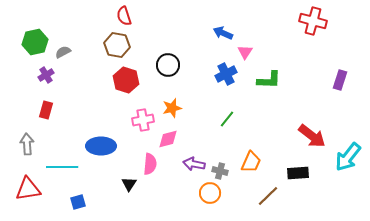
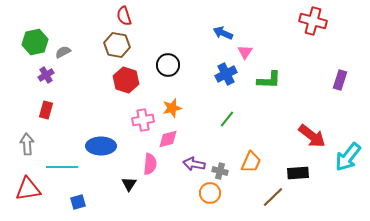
brown line: moved 5 px right, 1 px down
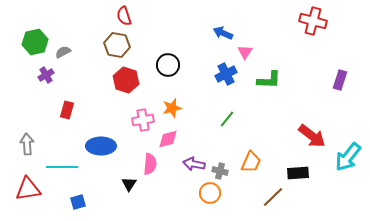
red rectangle: moved 21 px right
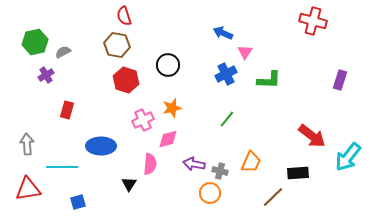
pink cross: rotated 15 degrees counterclockwise
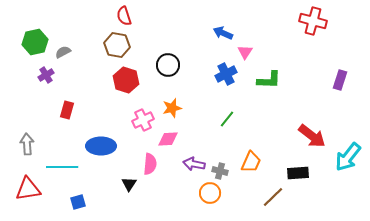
pink diamond: rotated 10 degrees clockwise
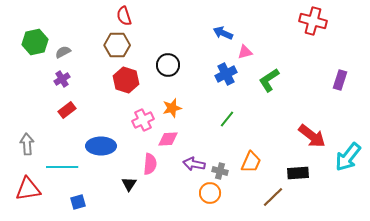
brown hexagon: rotated 10 degrees counterclockwise
pink triangle: rotated 42 degrees clockwise
purple cross: moved 16 px right, 4 px down
green L-shape: rotated 145 degrees clockwise
red rectangle: rotated 36 degrees clockwise
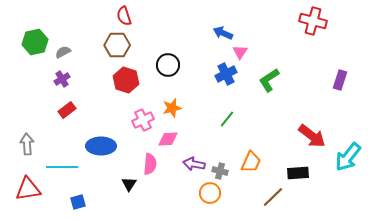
pink triangle: moved 5 px left; rotated 42 degrees counterclockwise
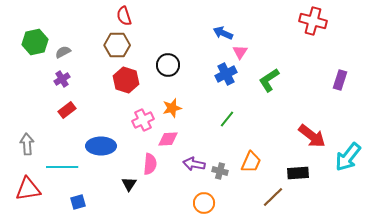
orange circle: moved 6 px left, 10 px down
